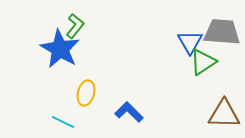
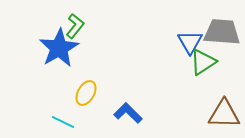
blue star: moved 1 px left, 1 px up; rotated 12 degrees clockwise
yellow ellipse: rotated 15 degrees clockwise
blue L-shape: moved 1 px left, 1 px down
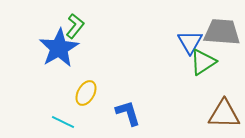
blue L-shape: rotated 28 degrees clockwise
